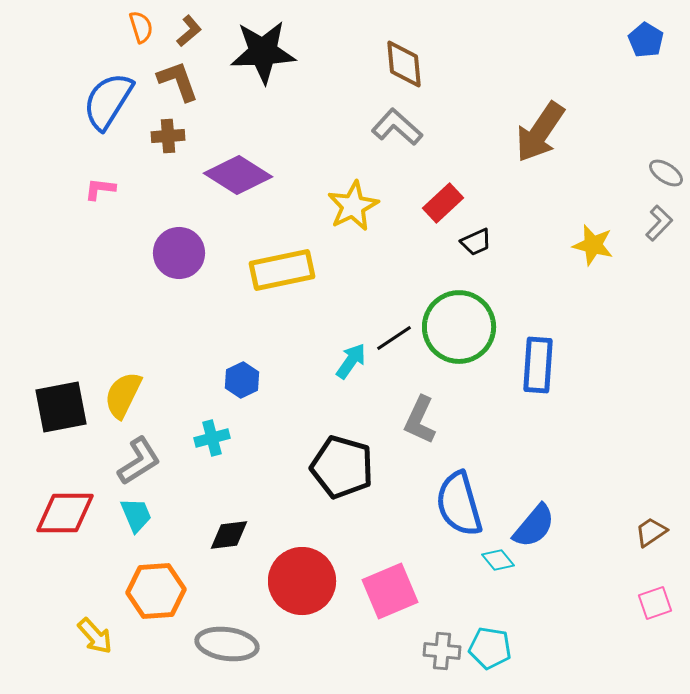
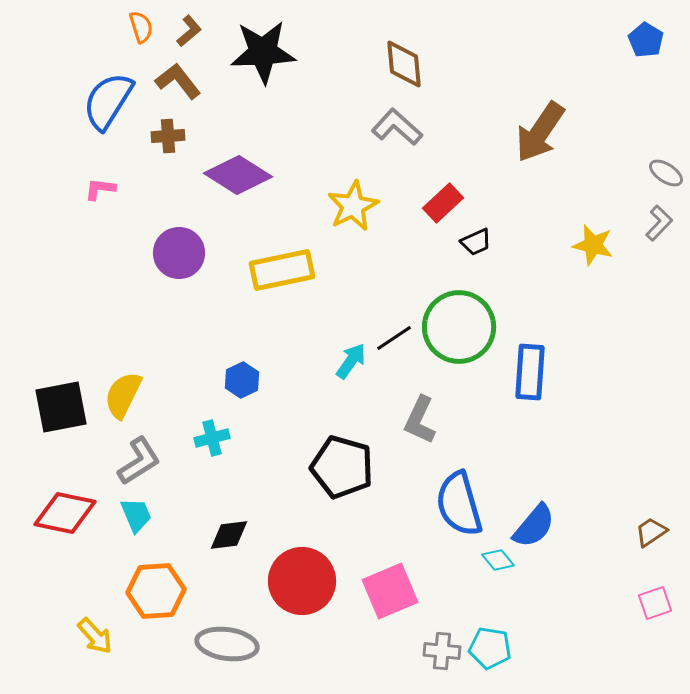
brown L-shape at (178, 81): rotated 18 degrees counterclockwise
blue rectangle at (538, 365): moved 8 px left, 7 px down
red diamond at (65, 513): rotated 12 degrees clockwise
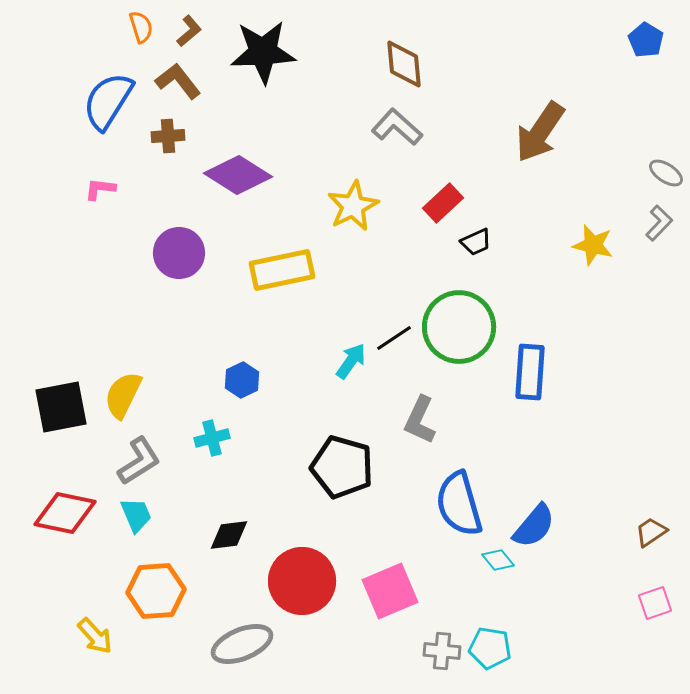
gray ellipse at (227, 644): moved 15 px right; rotated 30 degrees counterclockwise
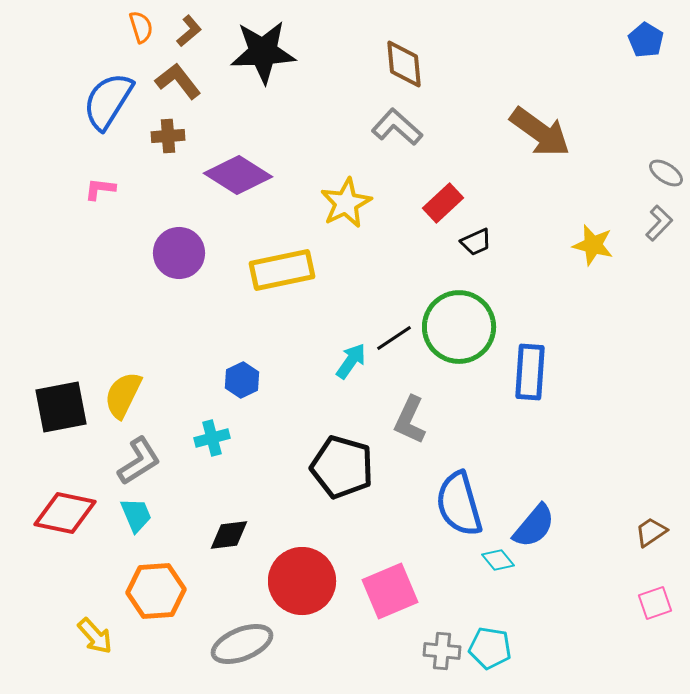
brown arrow at (540, 132): rotated 88 degrees counterclockwise
yellow star at (353, 206): moved 7 px left, 3 px up
gray L-shape at (420, 420): moved 10 px left
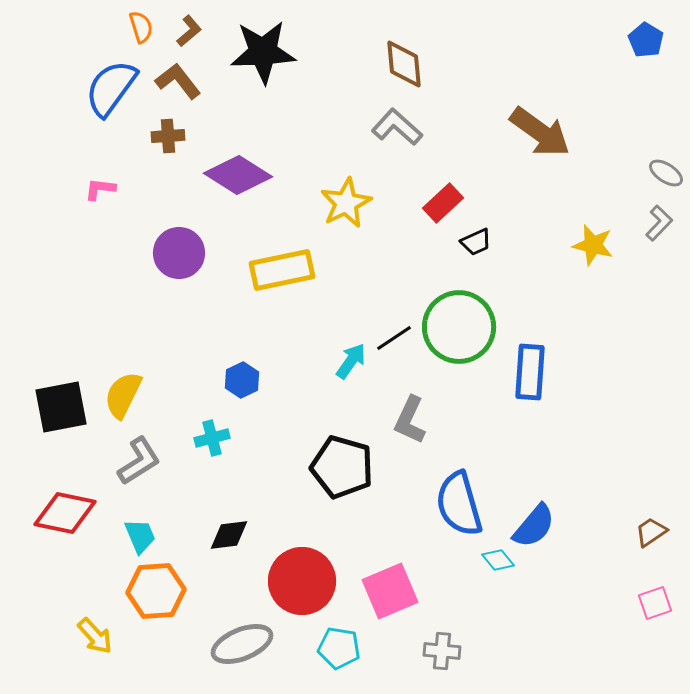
blue semicircle at (108, 101): moved 3 px right, 13 px up; rotated 4 degrees clockwise
cyan trapezoid at (136, 515): moved 4 px right, 21 px down
cyan pentagon at (490, 648): moved 151 px left
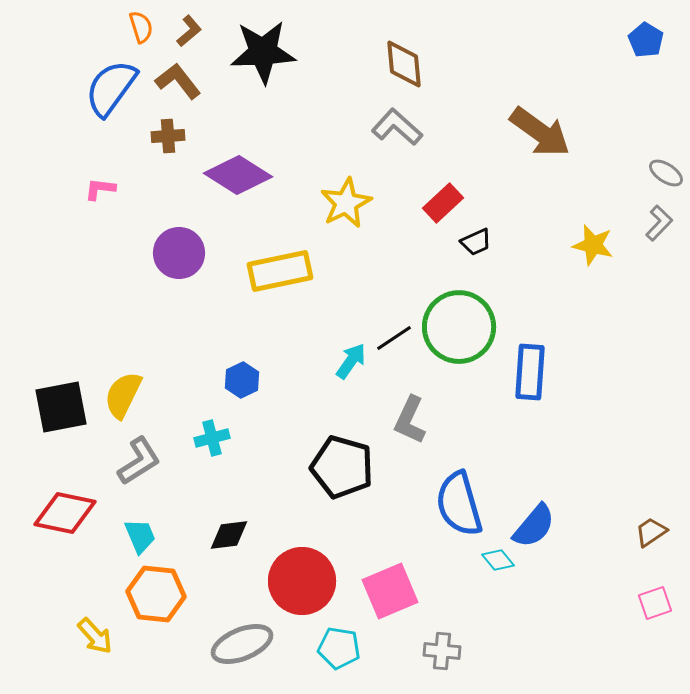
yellow rectangle at (282, 270): moved 2 px left, 1 px down
orange hexagon at (156, 591): moved 3 px down; rotated 10 degrees clockwise
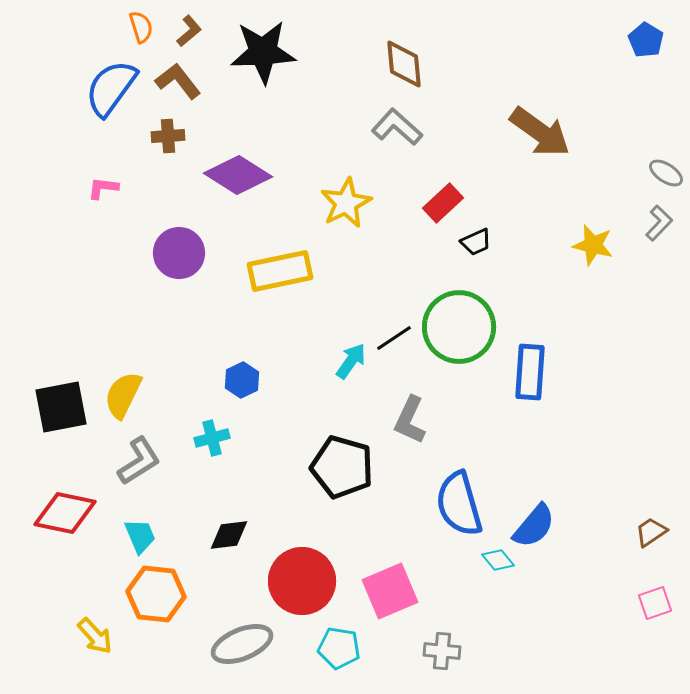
pink L-shape at (100, 189): moved 3 px right, 1 px up
